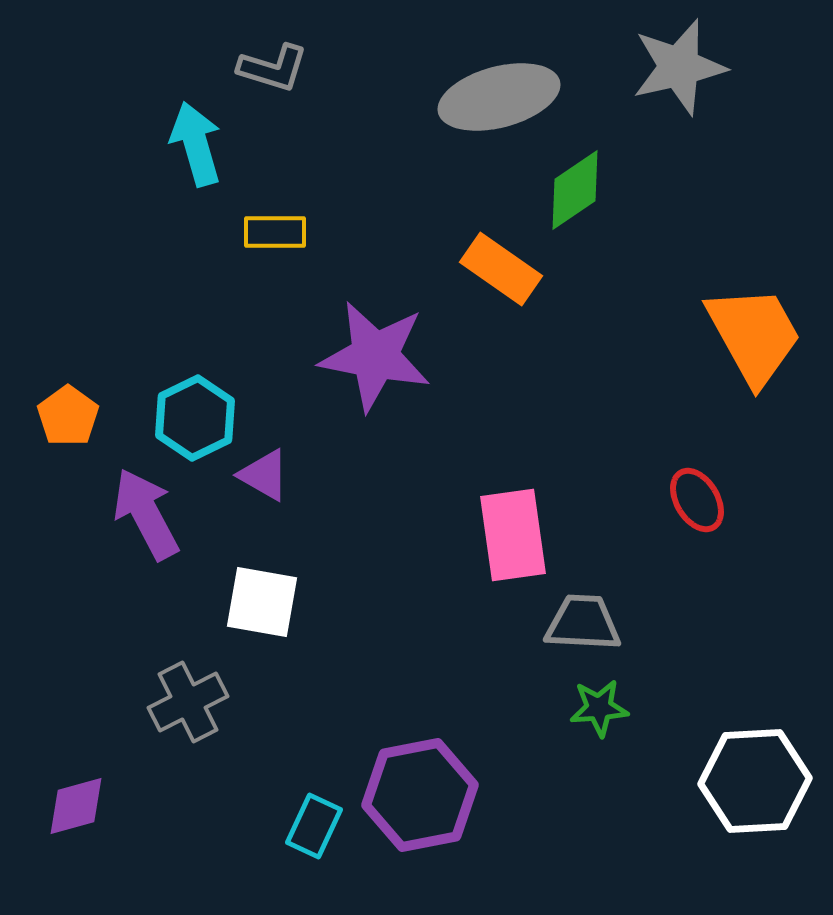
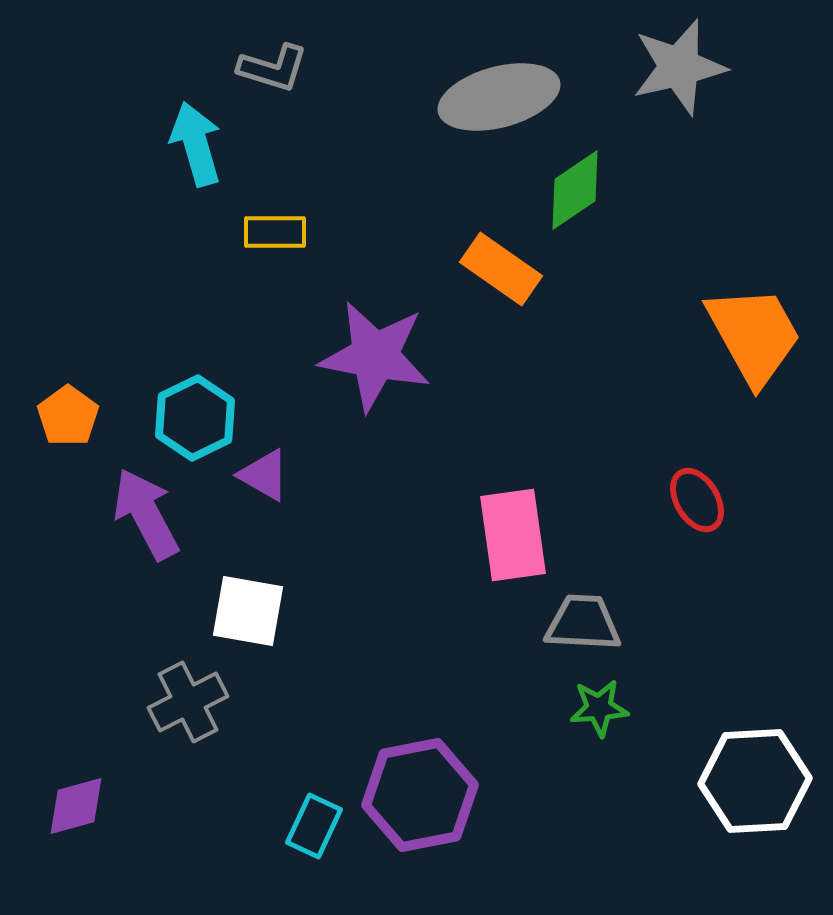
white square: moved 14 px left, 9 px down
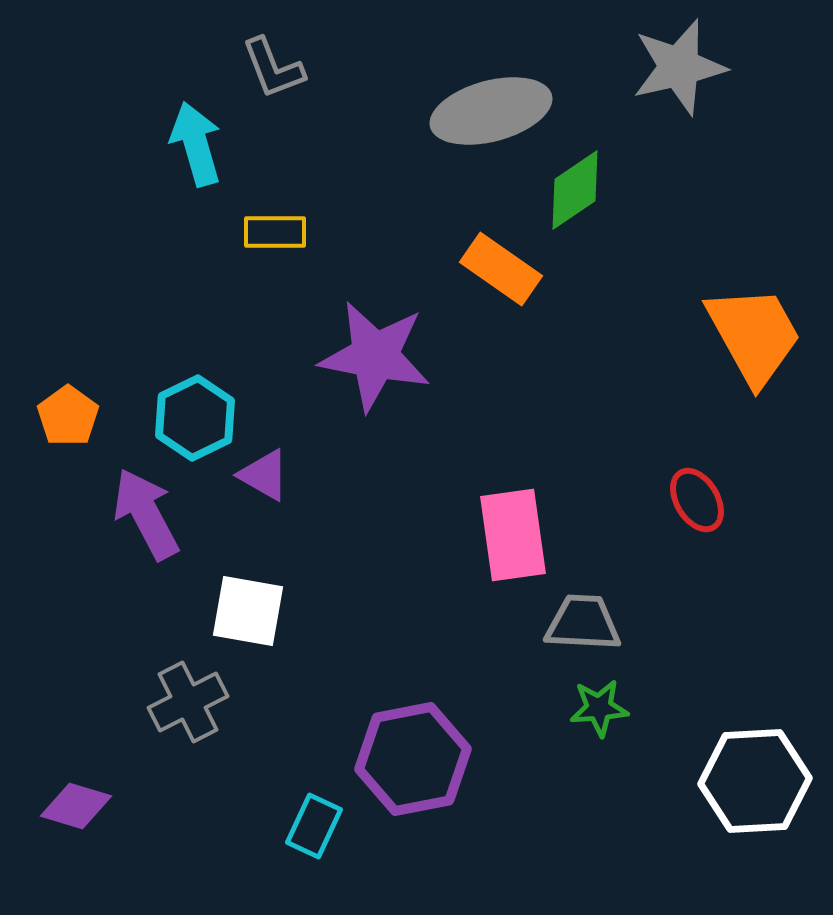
gray L-shape: rotated 52 degrees clockwise
gray ellipse: moved 8 px left, 14 px down
purple hexagon: moved 7 px left, 36 px up
purple diamond: rotated 32 degrees clockwise
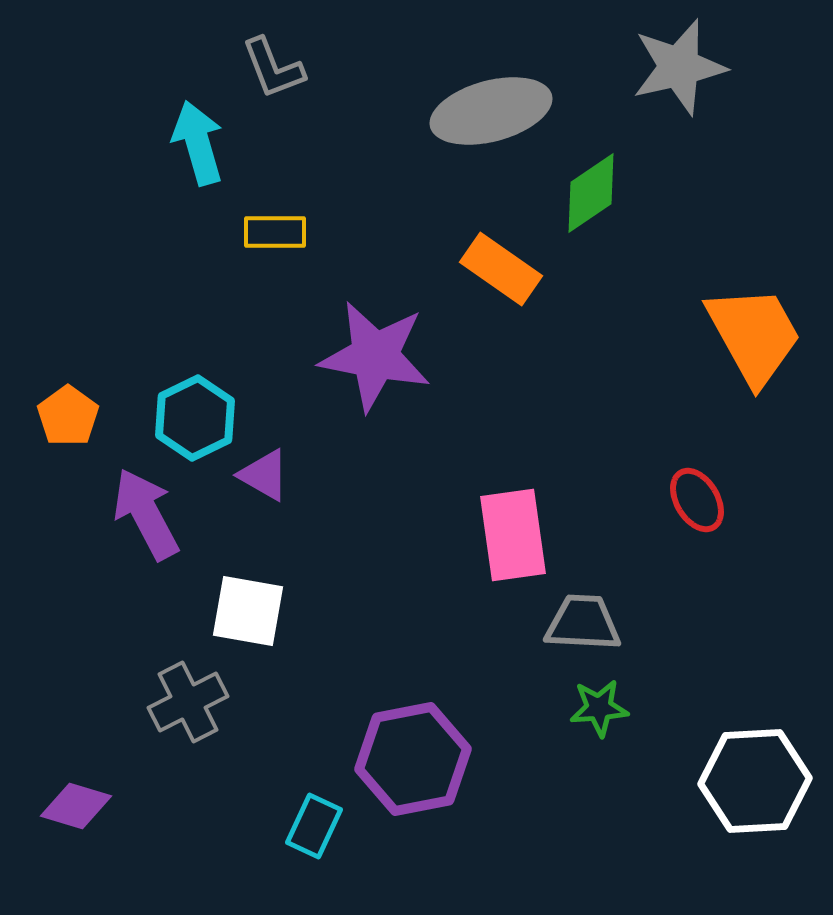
cyan arrow: moved 2 px right, 1 px up
green diamond: moved 16 px right, 3 px down
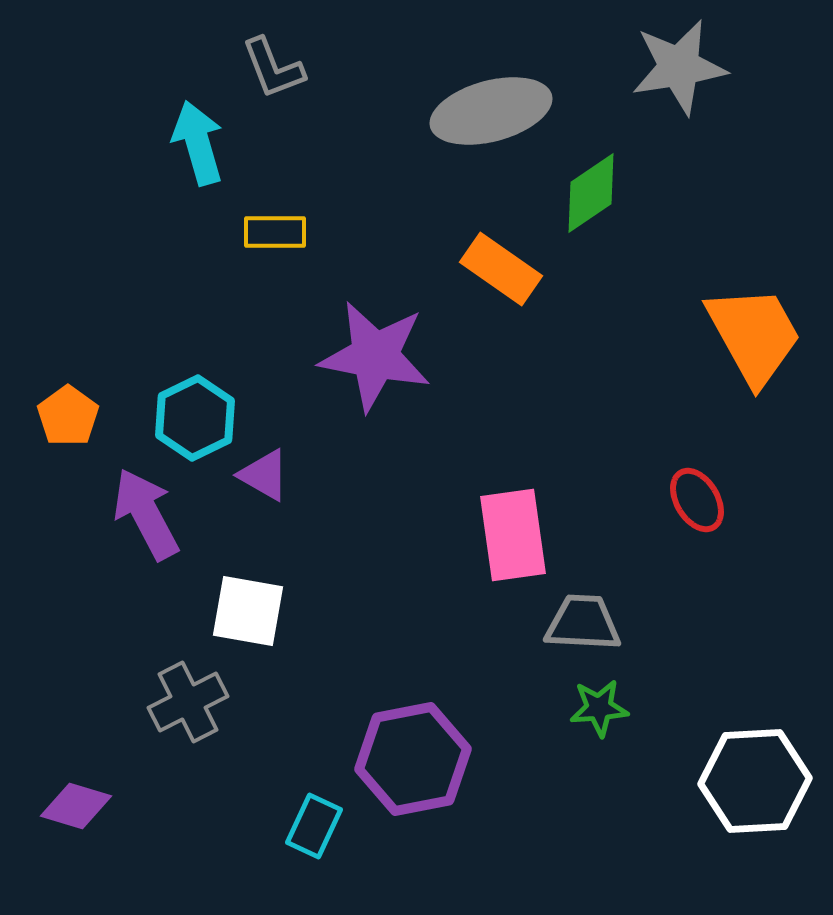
gray star: rotated 4 degrees clockwise
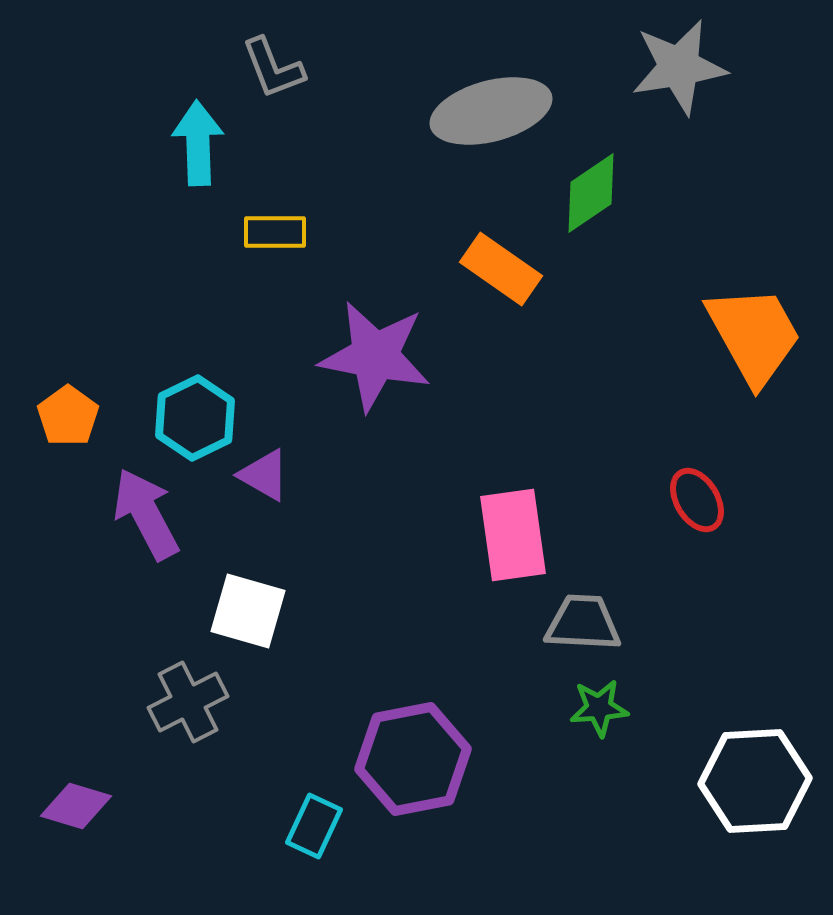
cyan arrow: rotated 14 degrees clockwise
white square: rotated 6 degrees clockwise
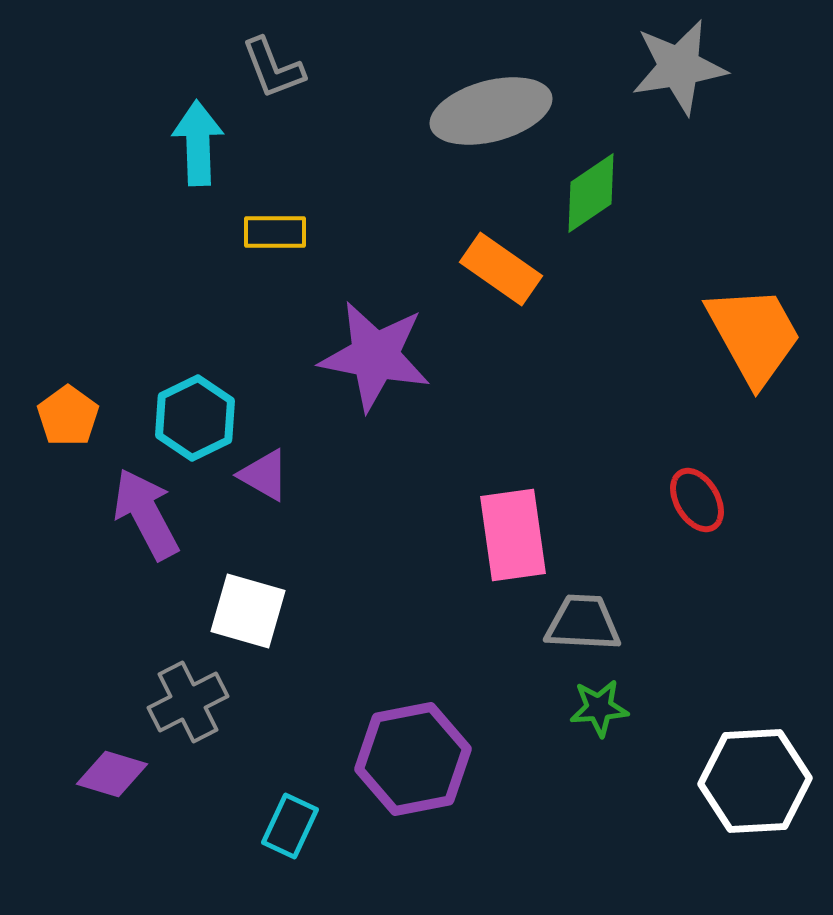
purple diamond: moved 36 px right, 32 px up
cyan rectangle: moved 24 px left
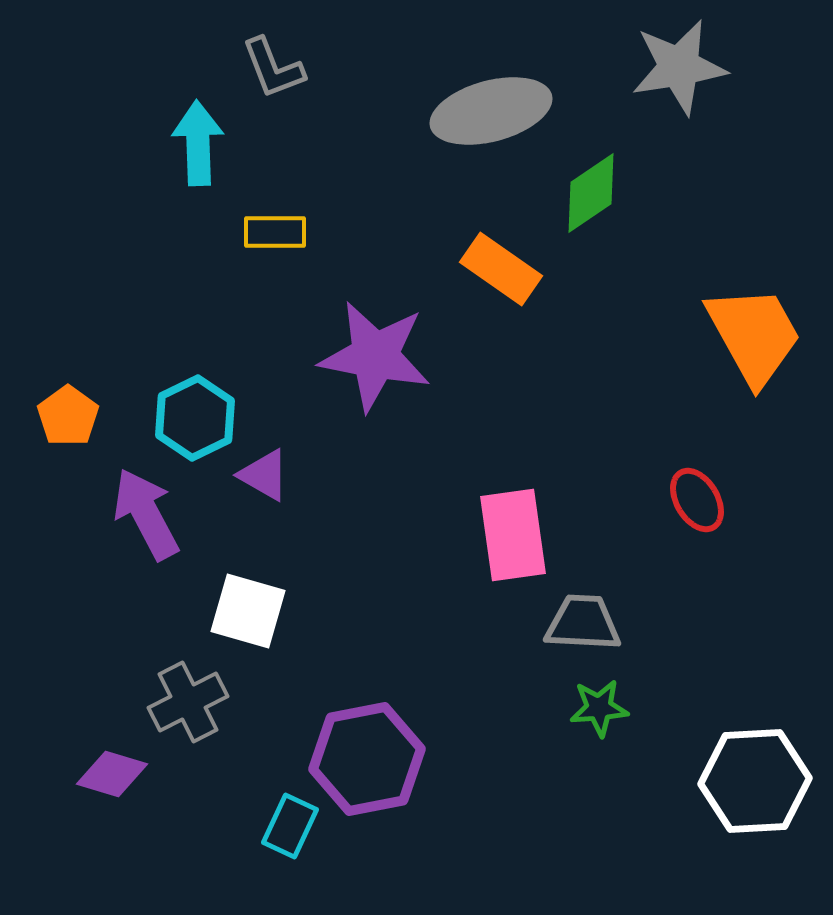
purple hexagon: moved 46 px left
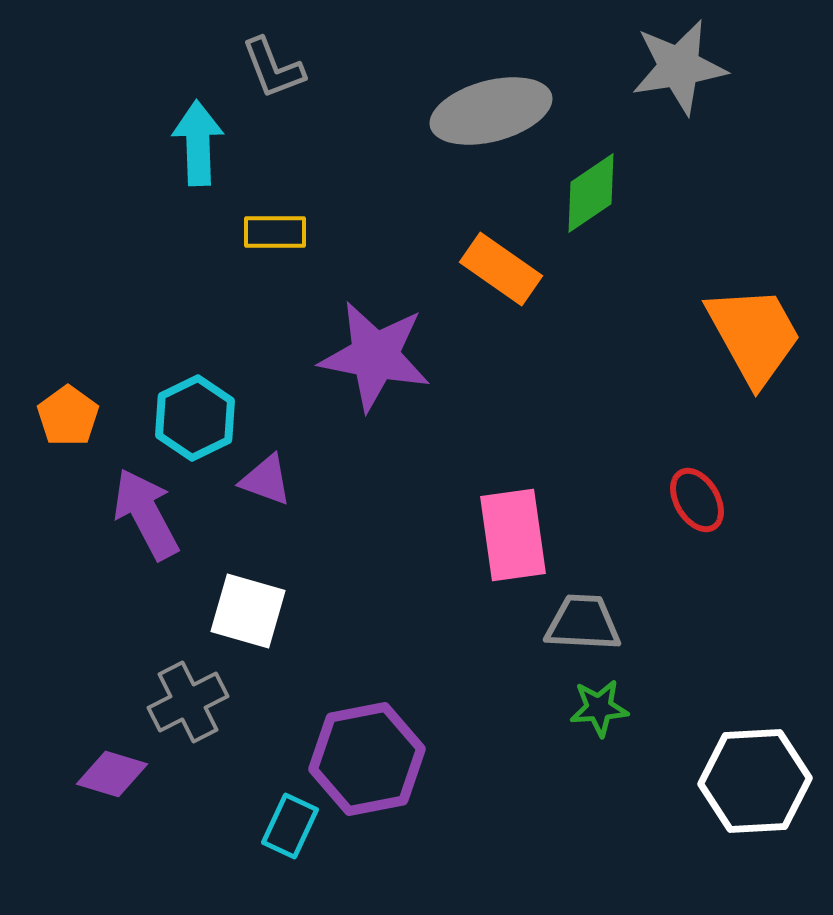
purple triangle: moved 2 px right, 5 px down; rotated 10 degrees counterclockwise
